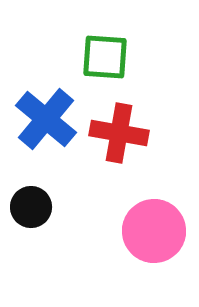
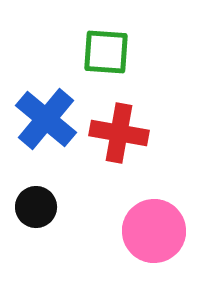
green square: moved 1 px right, 5 px up
black circle: moved 5 px right
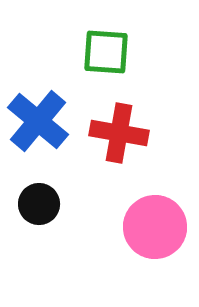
blue cross: moved 8 px left, 2 px down
black circle: moved 3 px right, 3 px up
pink circle: moved 1 px right, 4 px up
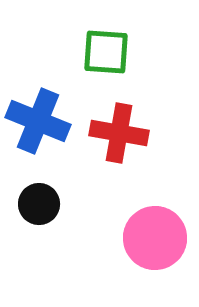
blue cross: rotated 18 degrees counterclockwise
pink circle: moved 11 px down
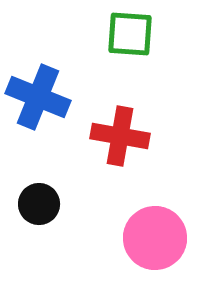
green square: moved 24 px right, 18 px up
blue cross: moved 24 px up
red cross: moved 1 px right, 3 px down
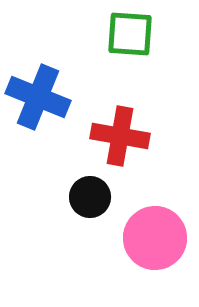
black circle: moved 51 px right, 7 px up
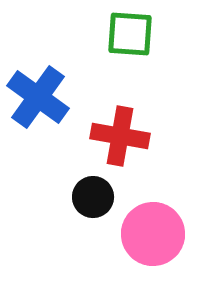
blue cross: rotated 14 degrees clockwise
black circle: moved 3 px right
pink circle: moved 2 px left, 4 px up
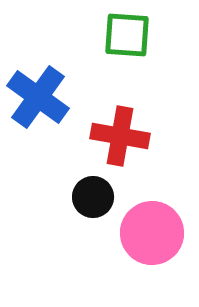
green square: moved 3 px left, 1 px down
pink circle: moved 1 px left, 1 px up
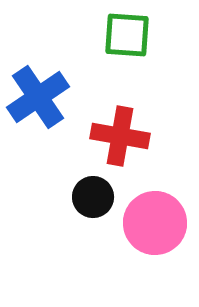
blue cross: rotated 20 degrees clockwise
pink circle: moved 3 px right, 10 px up
